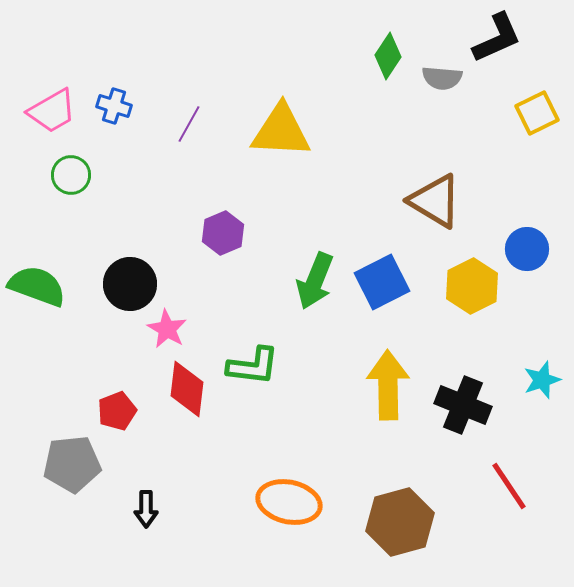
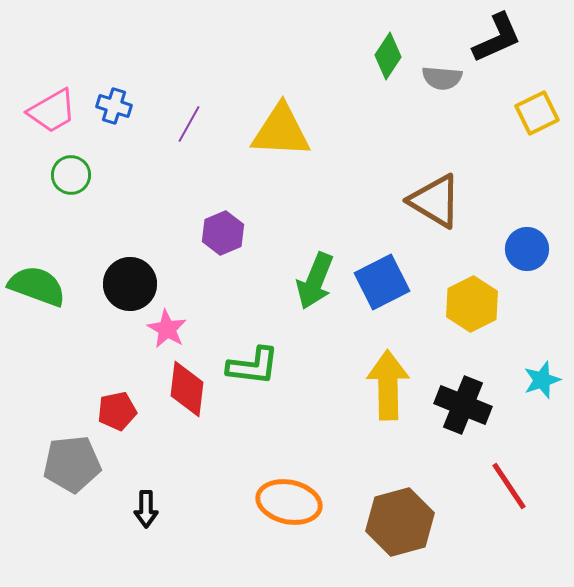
yellow hexagon: moved 18 px down
red pentagon: rotated 9 degrees clockwise
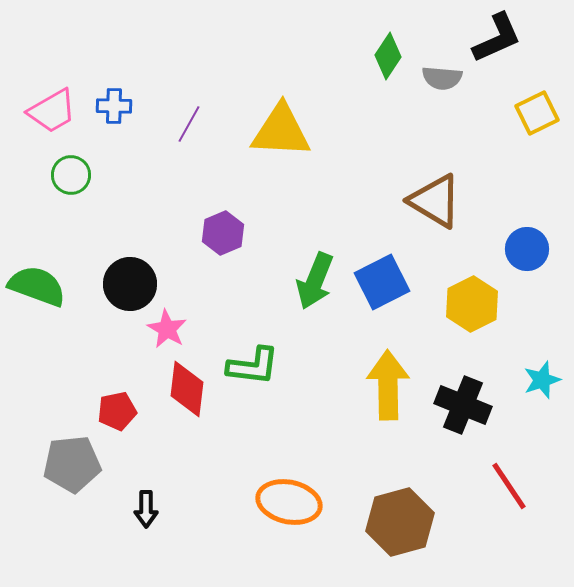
blue cross: rotated 16 degrees counterclockwise
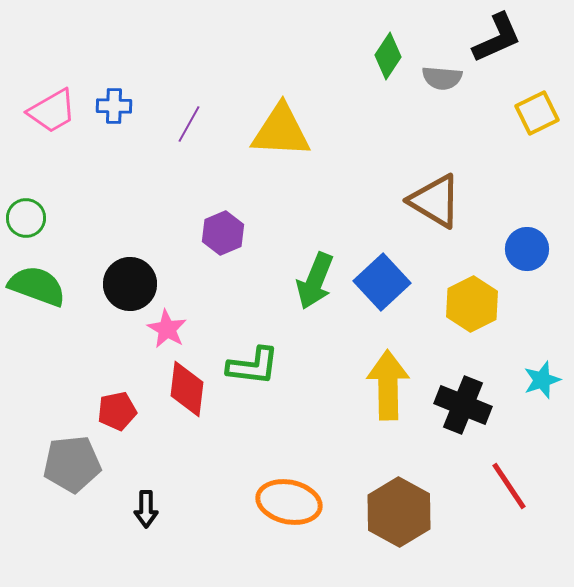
green circle: moved 45 px left, 43 px down
blue square: rotated 16 degrees counterclockwise
brown hexagon: moved 1 px left, 10 px up; rotated 16 degrees counterclockwise
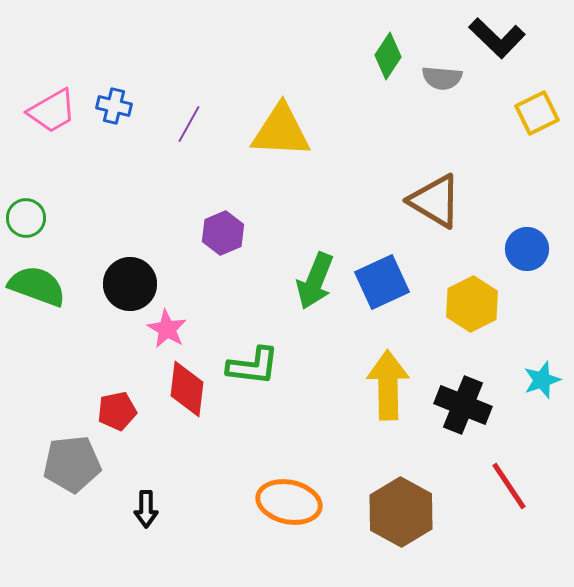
black L-shape: rotated 68 degrees clockwise
blue cross: rotated 12 degrees clockwise
blue square: rotated 18 degrees clockwise
brown hexagon: moved 2 px right
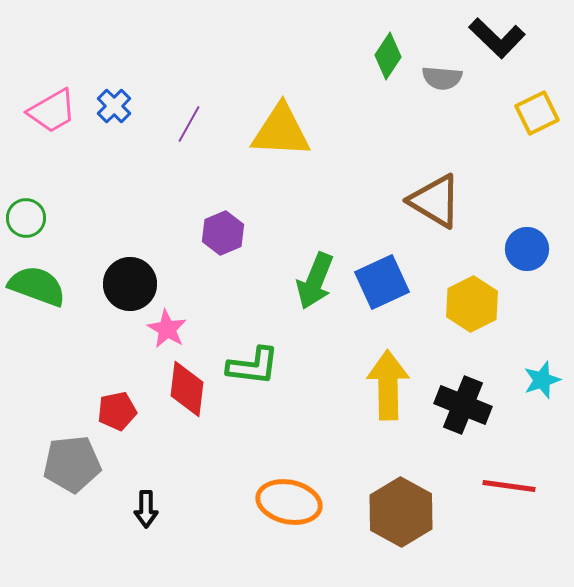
blue cross: rotated 32 degrees clockwise
red line: rotated 48 degrees counterclockwise
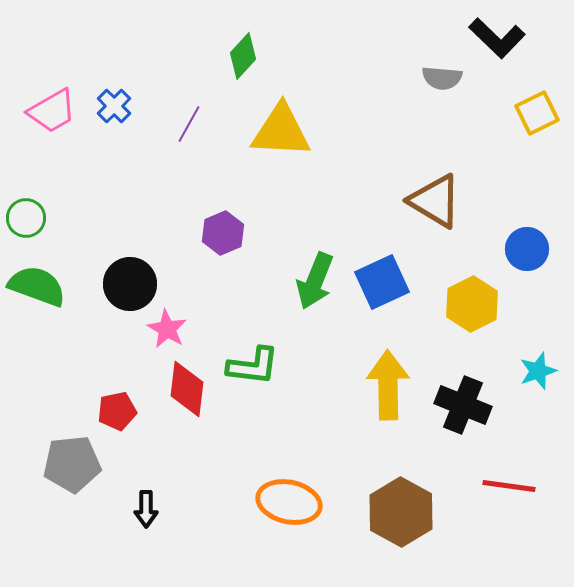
green diamond: moved 145 px left; rotated 9 degrees clockwise
cyan star: moved 4 px left, 9 px up
